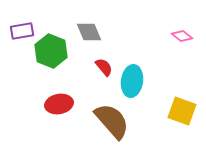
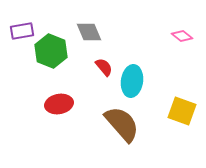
brown semicircle: moved 10 px right, 3 px down
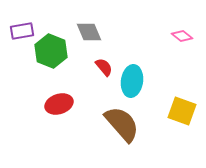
red ellipse: rotated 8 degrees counterclockwise
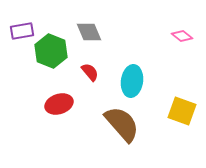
red semicircle: moved 14 px left, 5 px down
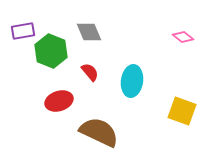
purple rectangle: moved 1 px right
pink diamond: moved 1 px right, 1 px down
red ellipse: moved 3 px up
brown semicircle: moved 23 px left, 8 px down; rotated 24 degrees counterclockwise
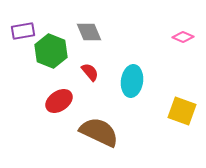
pink diamond: rotated 15 degrees counterclockwise
red ellipse: rotated 16 degrees counterclockwise
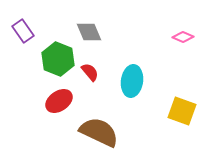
purple rectangle: rotated 65 degrees clockwise
green hexagon: moved 7 px right, 8 px down
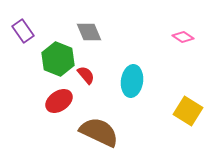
pink diamond: rotated 10 degrees clockwise
red semicircle: moved 4 px left, 3 px down
yellow square: moved 6 px right; rotated 12 degrees clockwise
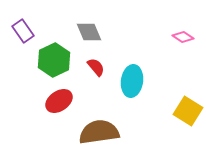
green hexagon: moved 4 px left, 1 px down; rotated 12 degrees clockwise
red semicircle: moved 10 px right, 8 px up
brown semicircle: rotated 33 degrees counterclockwise
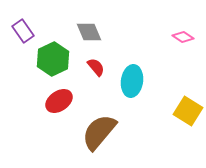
green hexagon: moved 1 px left, 1 px up
brown semicircle: rotated 42 degrees counterclockwise
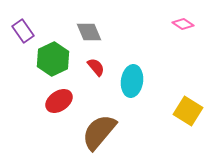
pink diamond: moved 13 px up
